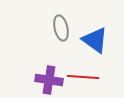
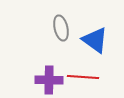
purple cross: rotated 8 degrees counterclockwise
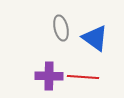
blue triangle: moved 2 px up
purple cross: moved 4 px up
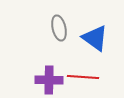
gray ellipse: moved 2 px left
purple cross: moved 4 px down
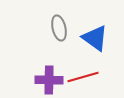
red line: rotated 20 degrees counterclockwise
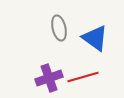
purple cross: moved 2 px up; rotated 20 degrees counterclockwise
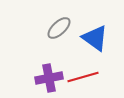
gray ellipse: rotated 60 degrees clockwise
purple cross: rotated 8 degrees clockwise
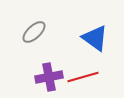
gray ellipse: moved 25 px left, 4 px down
purple cross: moved 1 px up
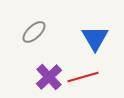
blue triangle: rotated 24 degrees clockwise
purple cross: rotated 32 degrees counterclockwise
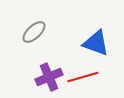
blue triangle: moved 1 px right, 5 px down; rotated 40 degrees counterclockwise
purple cross: rotated 20 degrees clockwise
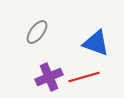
gray ellipse: moved 3 px right; rotated 10 degrees counterclockwise
red line: moved 1 px right
